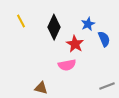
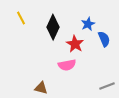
yellow line: moved 3 px up
black diamond: moved 1 px left
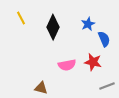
red star: moved 18 px right, 18 px down; rotated 18 degrees counterclockwise
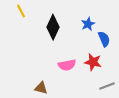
yellow line: moved 7 px up
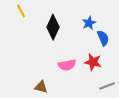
blue star: moved 1 px right, 1 px up
blue semicircle: moved 1 px left, 1 px up
brown triangle: moved 1 px up
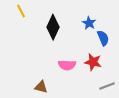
blue star: rotated 16 degrees counterclockwise
pink semicircle: rotated 12 degrees clockwise
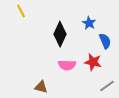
black diamond: moved 7 px right, 7 px down
blue semicircle: moved 2 px right, 3 px down
gray line: rotated 14 degrees counterclockwise
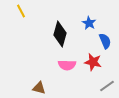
black diamond: rotated 10 degrees counterclockwise
brown triangle: moved 2 px left, 1 px down
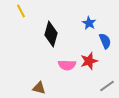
black diamond: moved 9 px left
red star: moved 4 px left, 1 px up; rotated 30 degrees counterclockwise
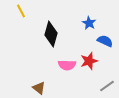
blue semicircle: rotated 42 degrees counterclockwise
brown triangle: rotated 24 degrees clockwise
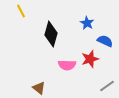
blue star: moved 2 px left
red star: moved 1 px right, 2 px up
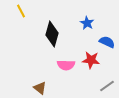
black diamond: moved 1 px right
blue semicircle: moved 2 px right, 1 px down
red star: moved 1 px right, 1 px down; rotated 24 degrees clockwise
pink semicircle: moved 1 px left
brown triangle: moved 1 px right
